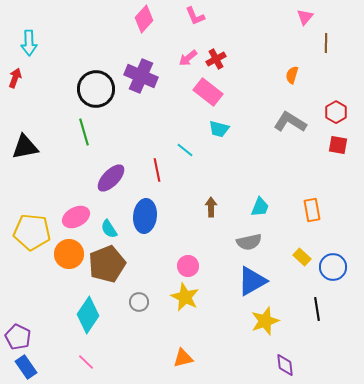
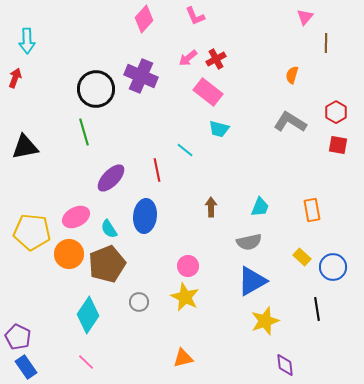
cyan arrow at (29, 43): moved 2 px left, 2 px up
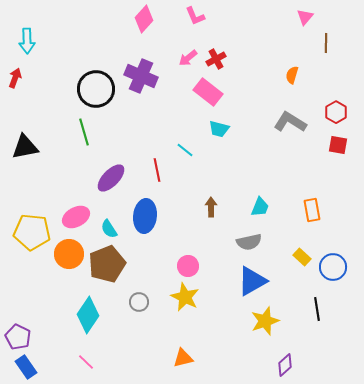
purple diamond at (285, 365): rotated 55 degrees clockwise
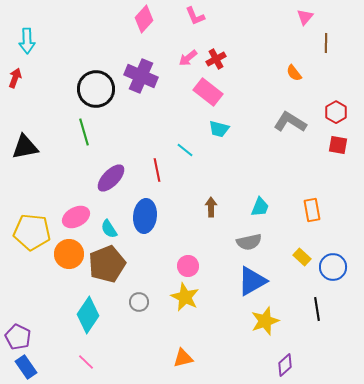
orange semicircle at (292, 75): moved 2 px right, 2 px up; rotated 54 degrees counterclockwise
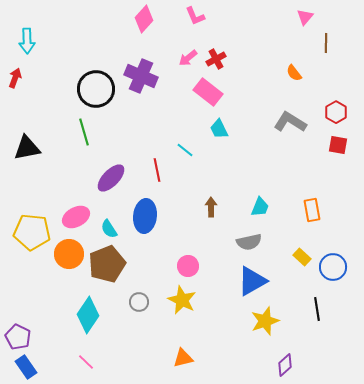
cyan trapezoid at (219, 129): rotated 50 degrees clockwise
black triangle at (25, 147): moved 2 px right, 1 px down
yellow star at (185, 297): moved 3 px left, 3 px down
